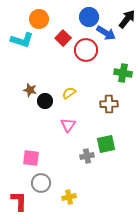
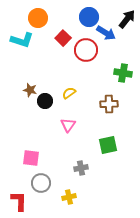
orange circle: moved 1 px left, 1 px up
green square: moved 2 px right, 1 px down
gray cross: moved 6 px left, 12 px down
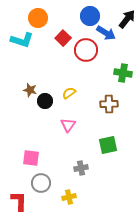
blue circle: moved 1 px right, 1 px up
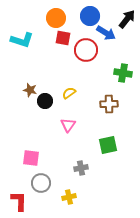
orange circle: moved 18 px right
red square: rotated 35 degrees counterclockwise
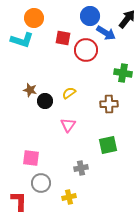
orange circle: moved 22 px left
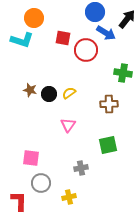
blue circle: moved 5 px right, 4 px up
black circle: moved 4 px right, 7 px up
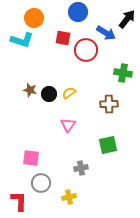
blue circle: moved 17 px left
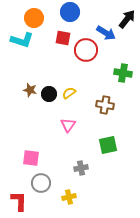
blue circle: moved 8 px left
brown cross: moved 4 px left, 1 px down; rotated 12 degrees clockwise
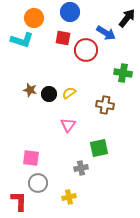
black arrow: moved 1 px up
green square: moved 9 px left, 3 px down
gray circle: moved 3 px left
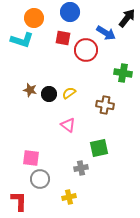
pink triangle: rotated 28 degrees counterclockwise
gray circle: moved 2 px right, 4 px up
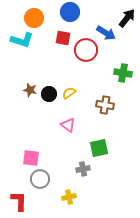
gray cross: moved 2 px right, 1 px down
